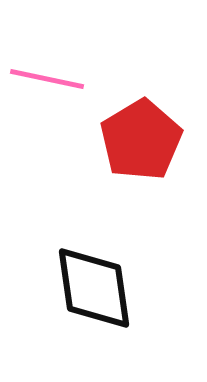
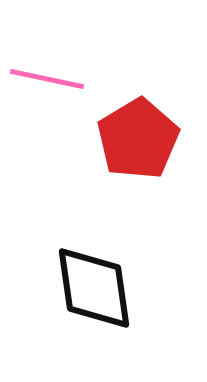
red pentagon: moved 3 px left, 1 px up
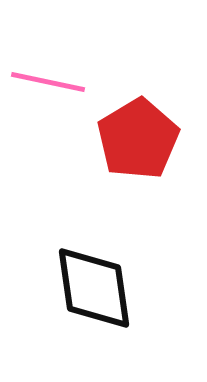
pink line: moved 1 px right, 3 px down
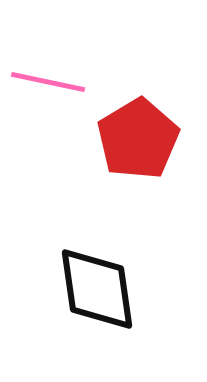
black diamond: moved 3 px right, 1 px down
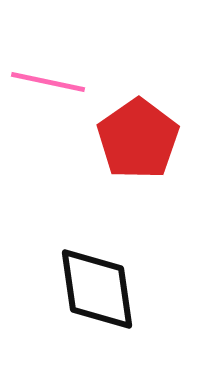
red pentagon: rotated 4 degrees counterclockwise
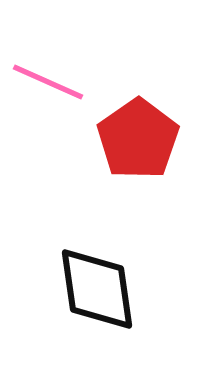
pink line: rotated 12 degrees clockwise
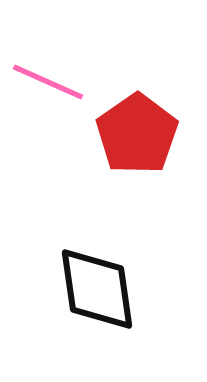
red pentagon: moved 1 px left, 5 px up
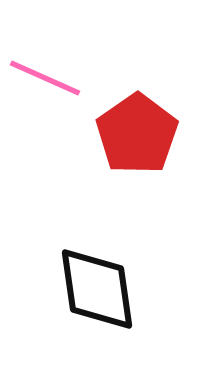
pink line: moved 3 px left, 4 px up
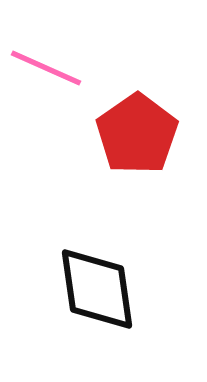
pink line: moved 1 px right, 10 px up
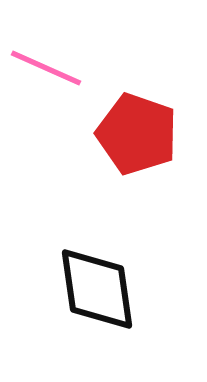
red pentagon: rotated 18 degrees counterclockwise
